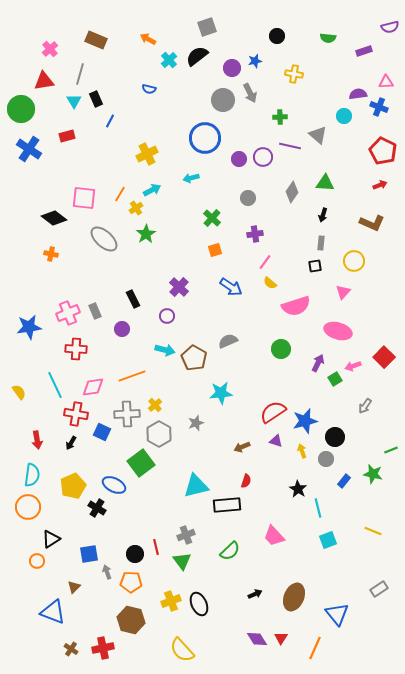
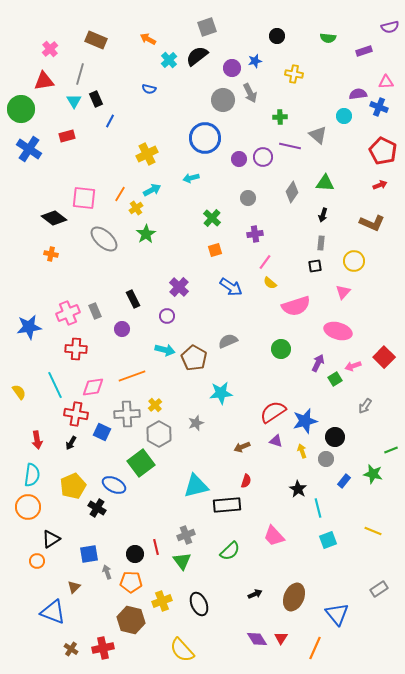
yellow cross at (171, 601): moved 9 px left
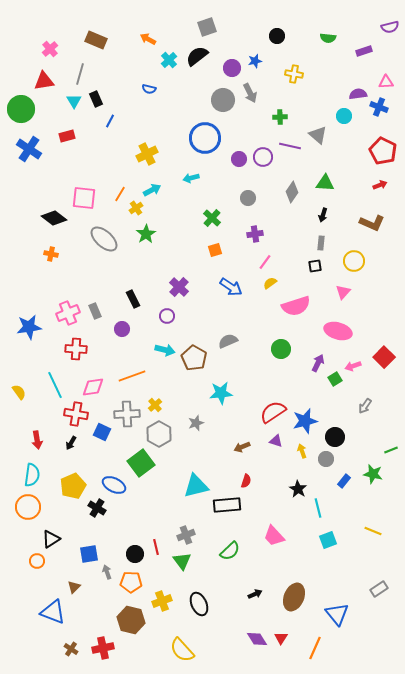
yellow semicircle at (270, 283): rotated 104 degrees clockwise
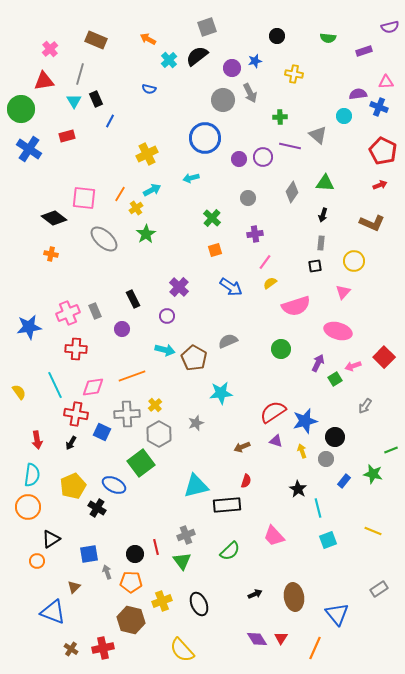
brown ellipse at (294, 597): rotated 32 degrees counterclockwise
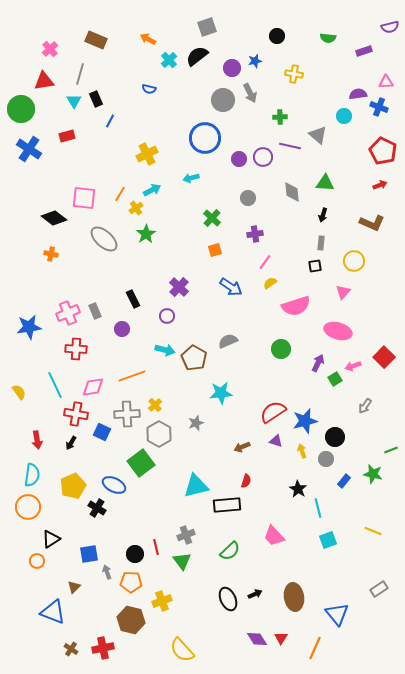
gray diamond at (292, 192): rotated 40 degrees counterclockwise
black ellipse at (199, 604): moved 29 px right, 5 px up
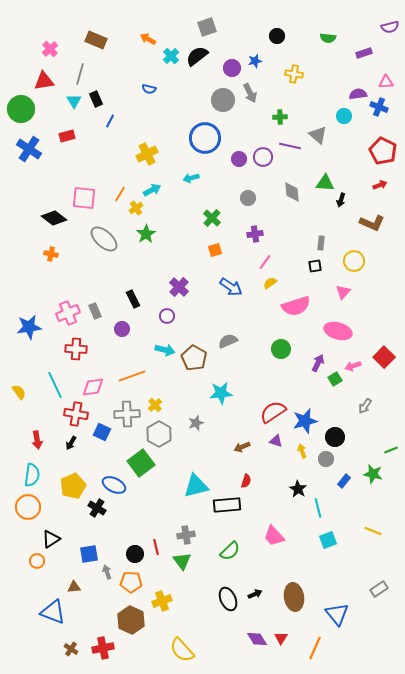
purple rectangle at (364, 51): moved 2 px down
cyan cross at (169, 60): moved 2 px right, 4 px up
black arrow at (323, 215): moved 18 px right, 15 px up
gray cross at (186, 535): rotated 12 degrees clockwise
brown triangle at (74, 587): rotated 40 degrees clockwise
brown hexagon at (131, 620): rotated 12 degrees clockwise
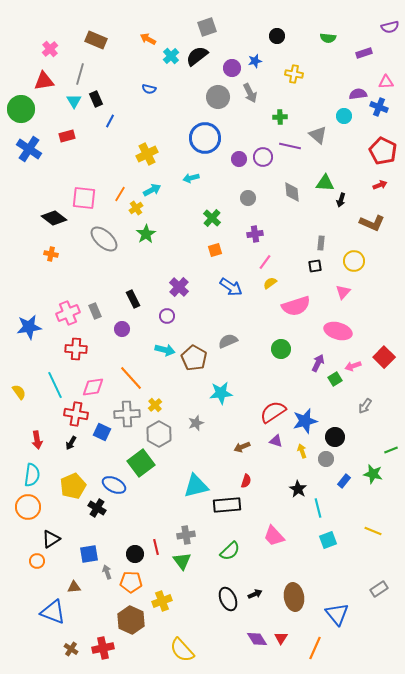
gray circle at (223, 100): moved 5 px left, 3 px up
orange line at (132, 376): moved 1 px left, 2 px down; rotated 68 degrees clockwise
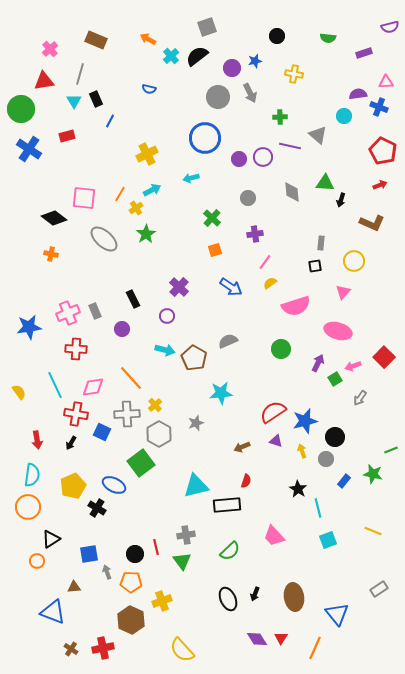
gray arrow at (365, 406): moved 5 px left, 8 px up
black arrow at (255, 594): rotated 136 degrees clockwise
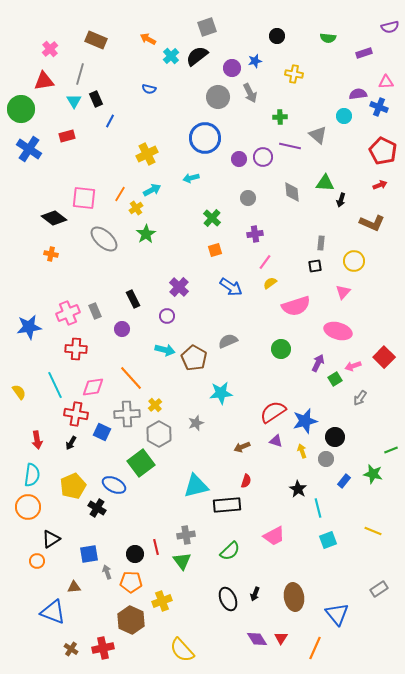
pink trapezoid at (274, 536): rotated 75 degrees counterclockwise
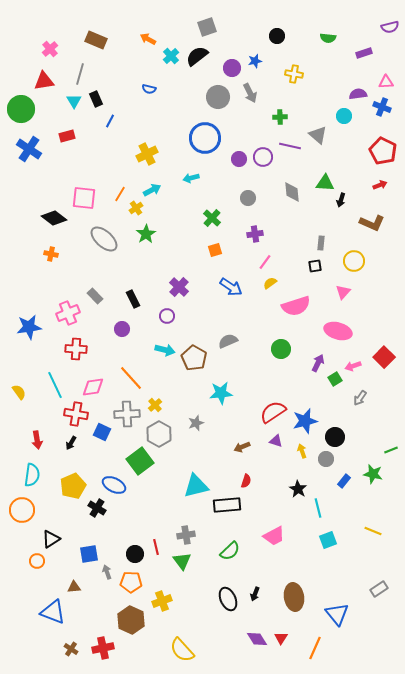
blue cross at (379, 107): moved 3 px right
gray rectangle at (95, 311): moved 15 px up; rotated 21 degrees counterclockwise
green square at (141, 463): moved 1 px left, 2 px up
orange circle at (28, 507): moved 6 px left, 3 px down
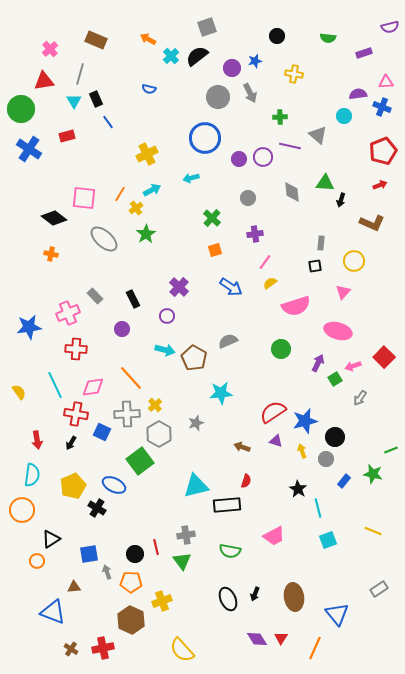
blue line at (110, 121): moved 2 px left, 1 px down; rotated 64 degrees counterclockwise
red pentagon at (383, 151): rotated 24 degrees clockwise
brown arrow at (242, 447): rotated 42 degrees clockwise
green semicircle at (230, 551): rotated 55 degrees clockwise
